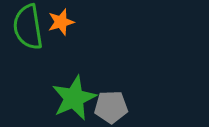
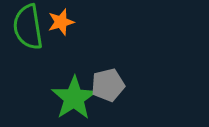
green star: rotated 9 degrees counterclockwise
gray pentagon: moved 3 px left, 22 px up; rotated 12 degrees counterclockwise
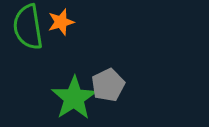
gray pentagon: rotated 12 degrees counterclockwise
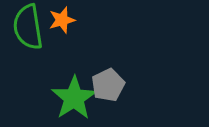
orange star: moved 1 px right, 2 px up
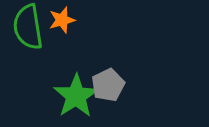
green star: moved 2 px right, 2 px up
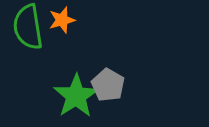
gray pentagon: rotated 16 degrees counterclockwise
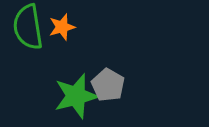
orange star: moved 7 px down
green star: rotated 18 degrees clockwise
